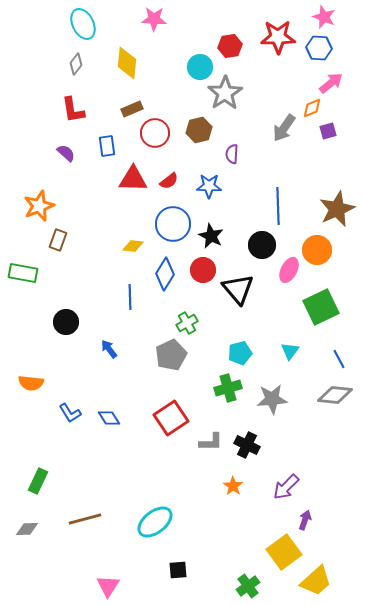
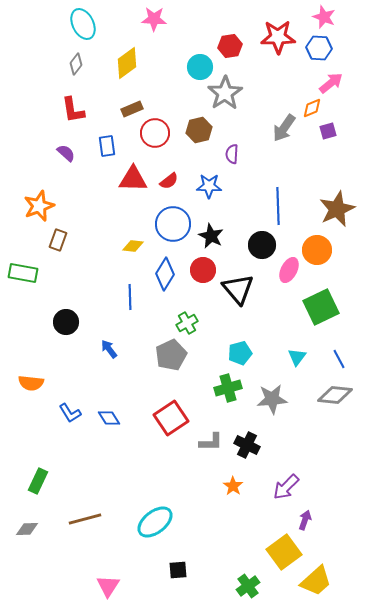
yellow diamond at (127, 63): rotated 48 degrees clockwise
cyan triangle at (290, 351): moved 7 px right, 6 px down
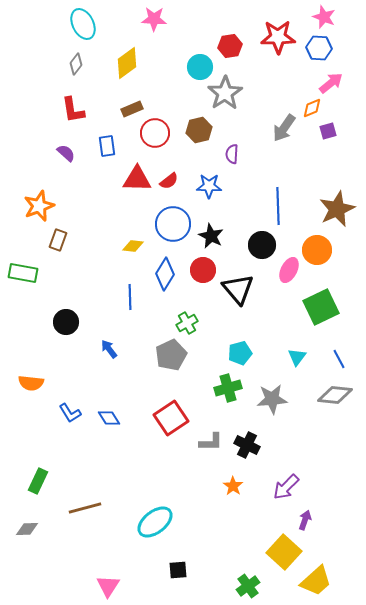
red triangle at (133, 179): moved 4 px right
brown line at (85, 519): moved 11 px up
yellow square at (284, 552): rotated 12 degrees counterclockwise
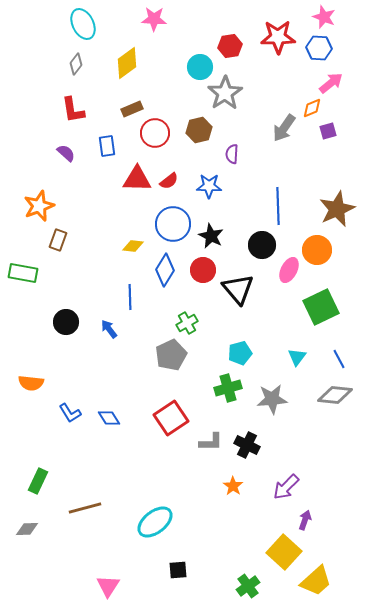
blue diamond at (165, 274): moved 4 px up
blue arrow at (109, 349): moved 20 px up
